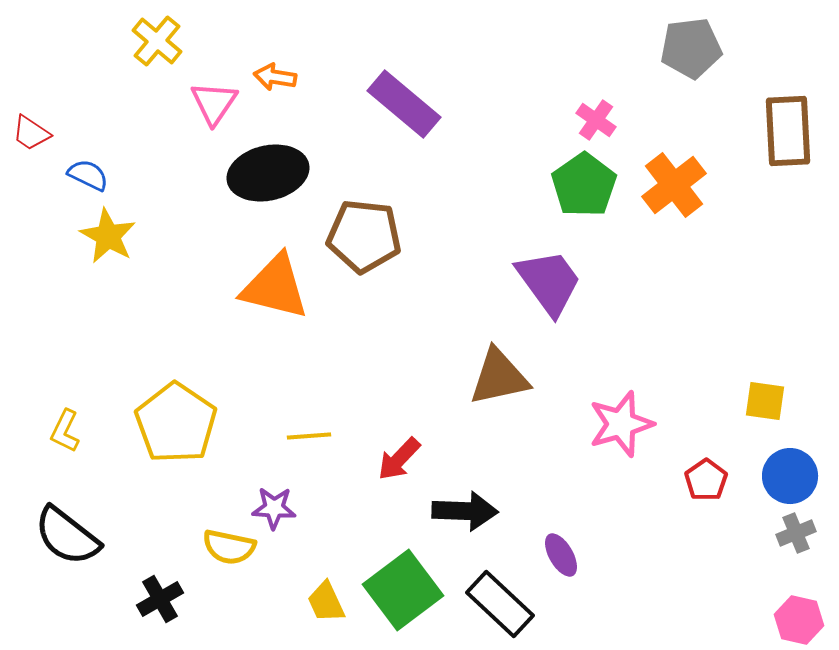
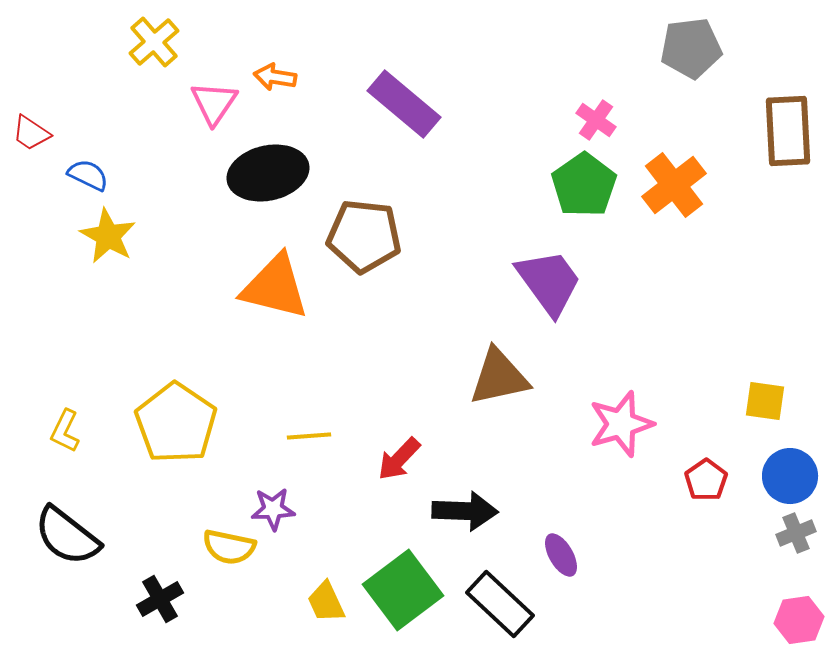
yellow cross: moved 3 px left, 1 px down; rotated 9 degrees clockwise
purple star: moved 1 px left, 1 px down; rotated 6 degrees counterclockwise
pink hexagon: rotated 21 degrees counterclockwise
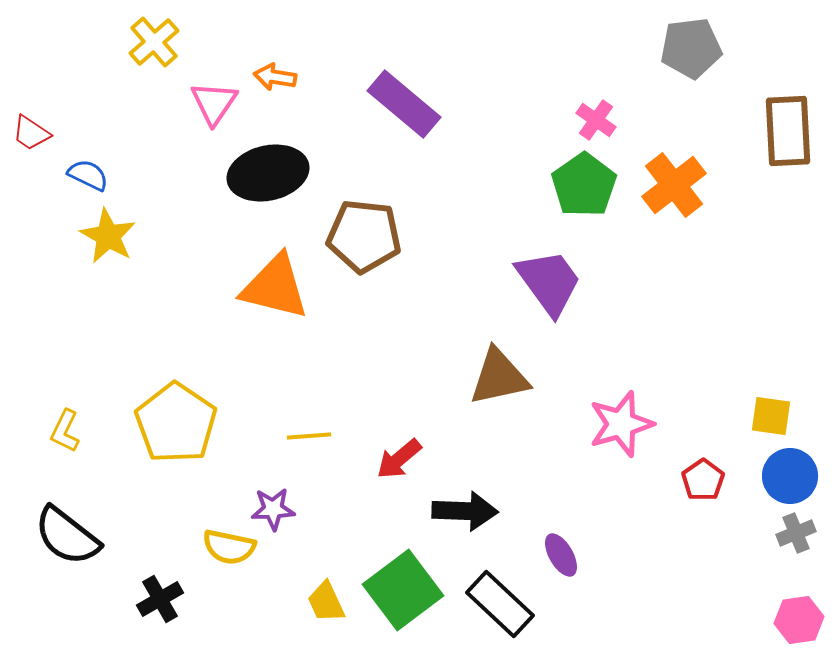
yellow square: moved 6 px right, 15 px down
red arrow: rotated 6 degrees clockwise
red pentagon: moved 3 px left
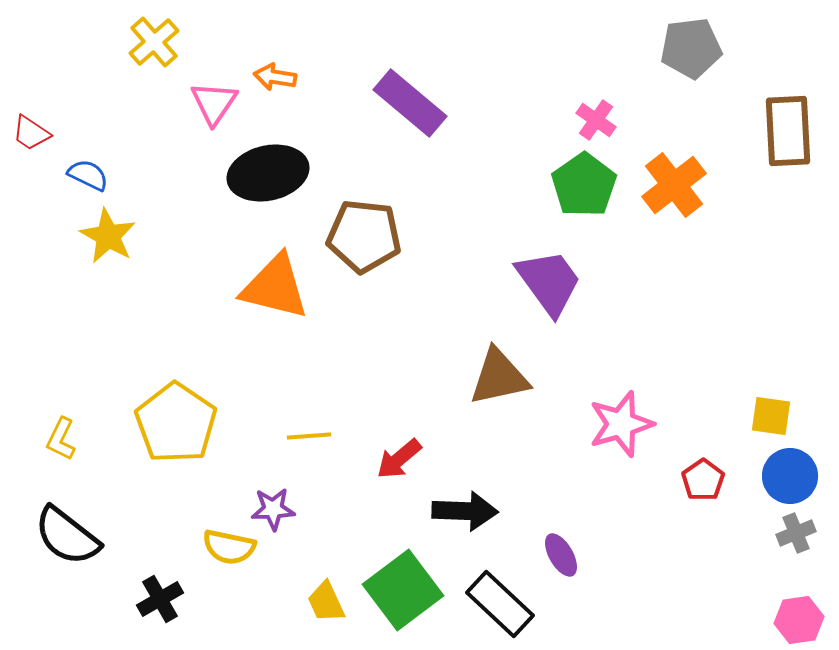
purple rectangle: moved 6 px right, 1 px up
yellow L-shape: moved 4 px left, 8 px down
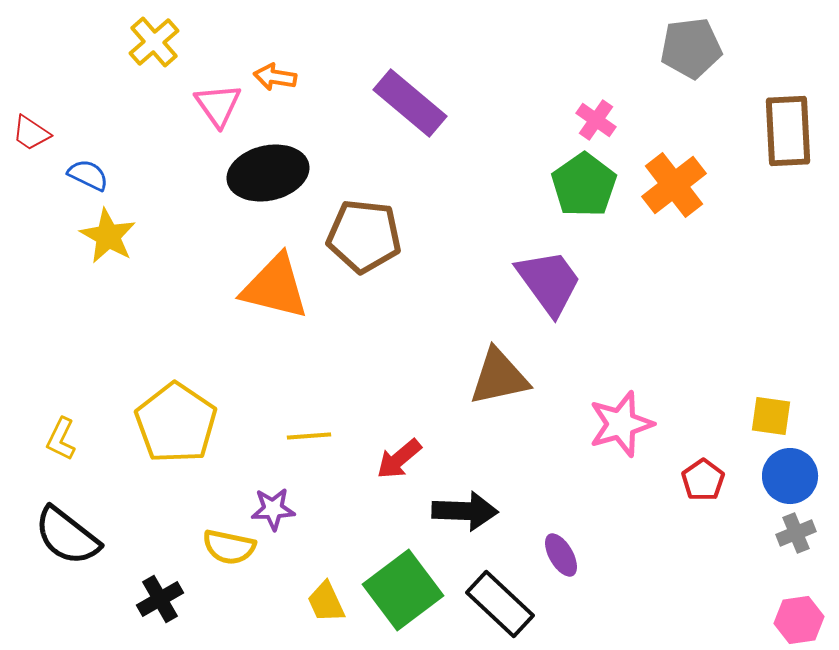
pink triangle: moved 4 px right, 2 px down; rotated 9 degrees counterclockwise
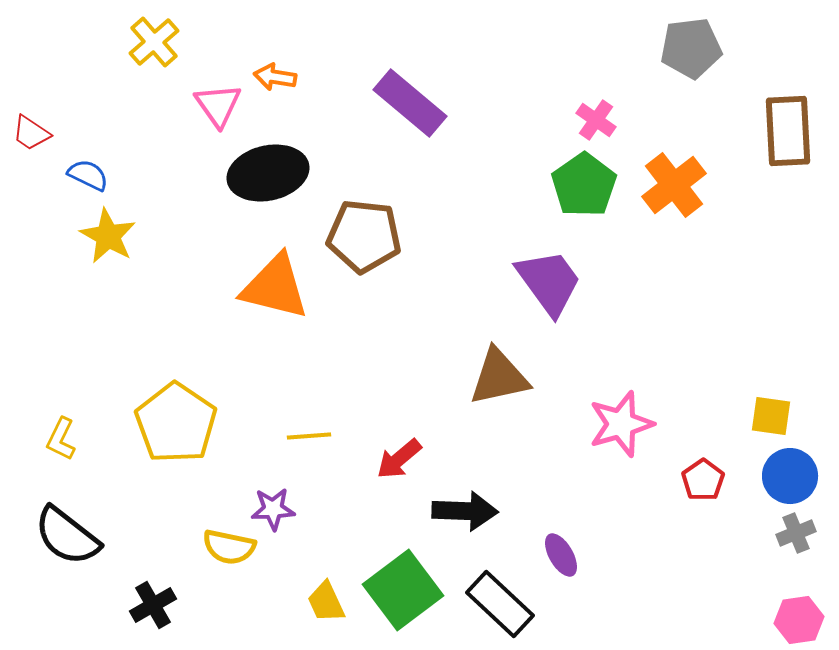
black cross: moved 7 px left, 6 px down
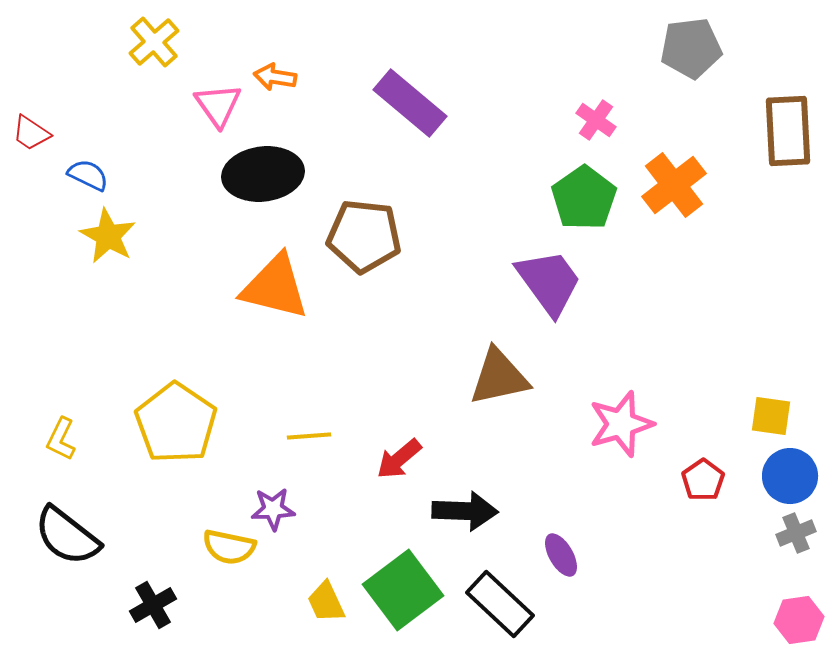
black ellipse: moved 5 px left, 1 px down; rotated 6 degrees clockwise
green pentagon: moved 13 px down
